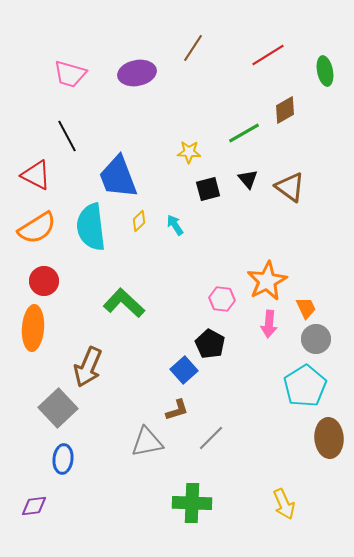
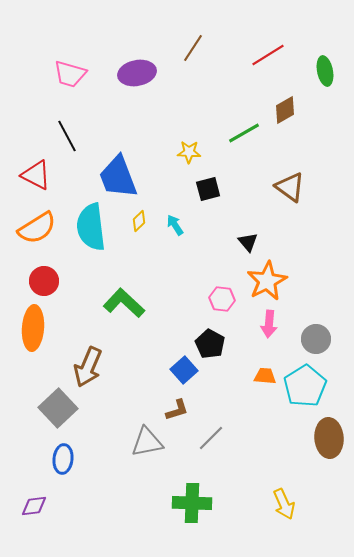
black triangle: moved 63 px down
orange trapezoid: moved 41 px left, 68 px down; rotated 60 degrees counterclockwise
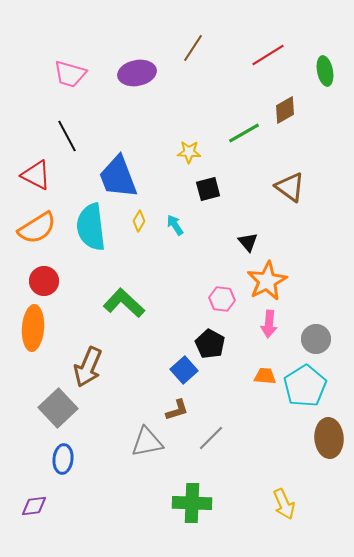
yellow diamond: rotated 15 degrees counterclockwise
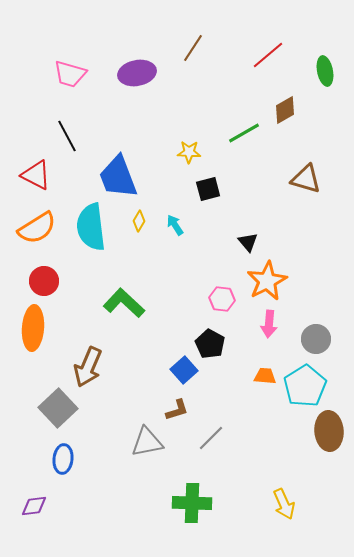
red line: rotated 8 degrees counterclockwise
brown triangle: moved 16 px right, 8 px up; rotated 20 degrees counterclockwise
brown ellipse: moved 7 px up
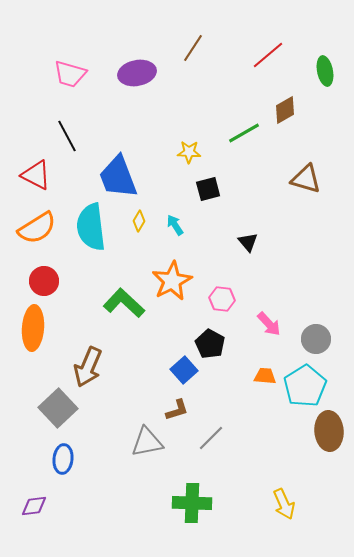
orange star: moved 95 px left
pink arrow: rotated 48 degrees counterclockwise
